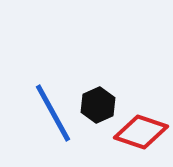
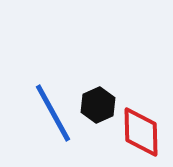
red diamond: rotated 70 degrees clockwise
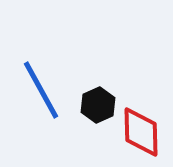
blue line: moved 12 px left, 23 px up
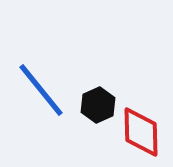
blue line: rotated 10 degrees counterclockwise
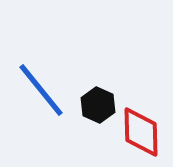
black hexagon: rotated 12 degrees counterclockwise
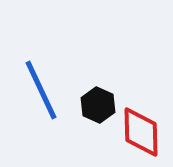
blue line: rotated 14 degrees clockwise
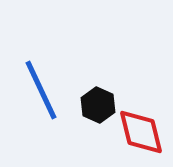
red diamond: rotated 12 degrees counterclockwise
